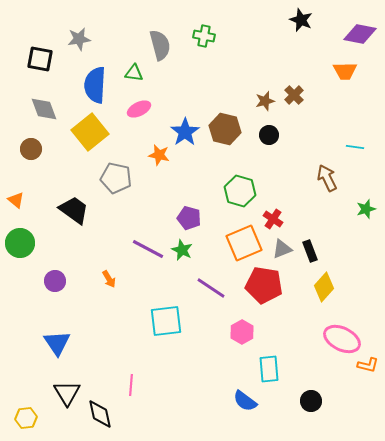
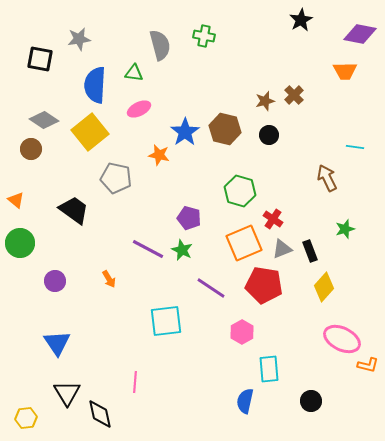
black star at (301, 20): rotated 20 degrees clockwise
gray diamond at (44, 109): moved 11 px down; rotated 36 degrees counterclockwise
green star at (366, 209): moved 21 px left, 20 px down
pink line at (131, 385): moved 4 px right, 3 px up
blue semicircle at (245, 401): rotated 65 degrees clockwise
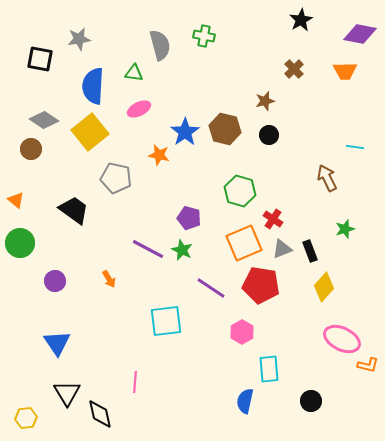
blue semicircle at (95, 85): moved 2 px left, 1 px down
brown cross at (294, 95): moved 26 px up
red pentagon at (264, 285): moved 3 px left
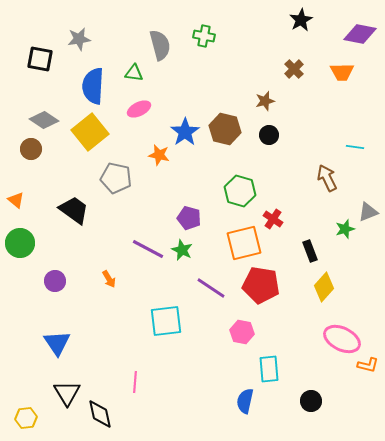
orange trapezoid at (345, 71): moved 3 px left, 1 px down
orange square at (244, 243): rotated 9 degrees clockwise
gray triangle at (282, 249): moved 86 px right, 37 px up
pink hexagon at (242, 332): rotated 20 degrees counterclockwise
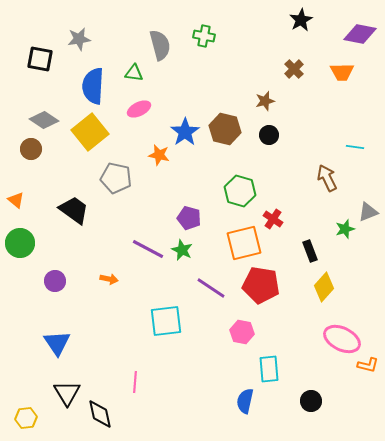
orange arrow at (109, 279): rotated 48 degrees counterclockwise
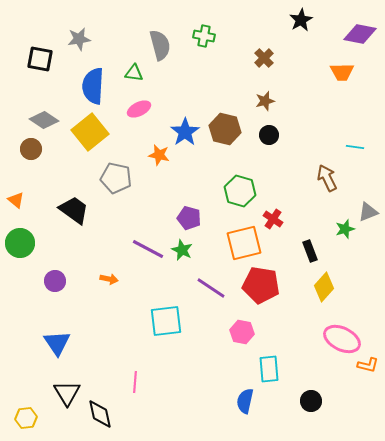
brown cross at (294, 69): moved 30 px left, 11 px up
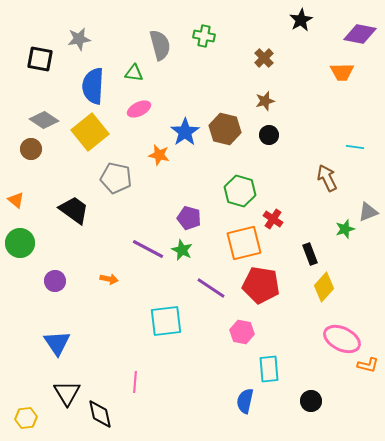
black rectangle at (310, 251): moved 3 px down
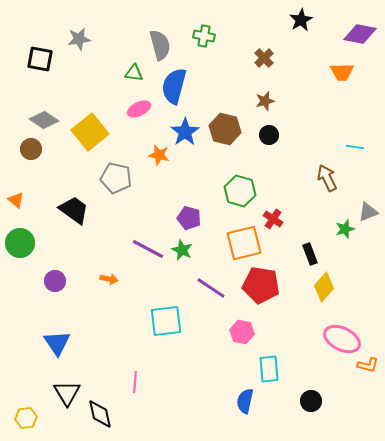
blue semicircle at (93, 86): moved 81 px right; rotated 12 degrees clockwise
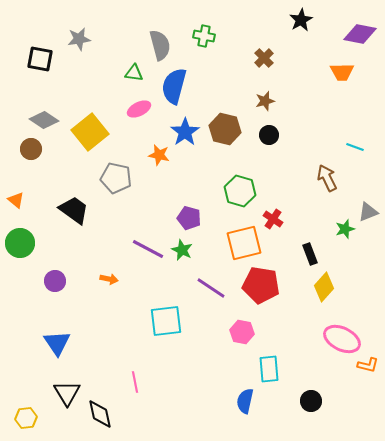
cyan line at (355, 147): rotated 12 degrees clockwise
pink line at (135, 382): rotated 15 degrees counterclockwise
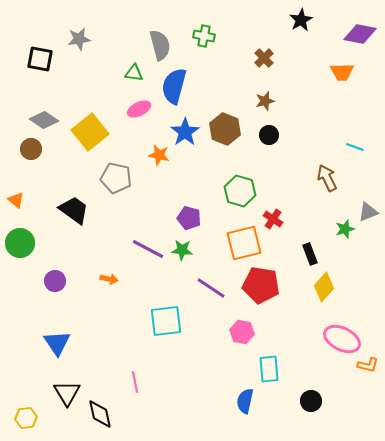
brown hexagon at (225, 129): rotated 8 degrees clockwise
green star at (182, 250): rotated 20 degrees counterclockwise
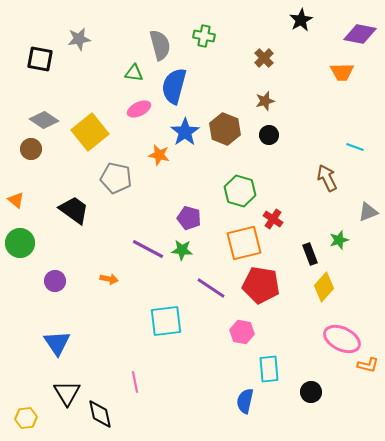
green star at (345, 229): moved 6 px left, 11 px down
black circle at (311, 401): moved 9 px up
